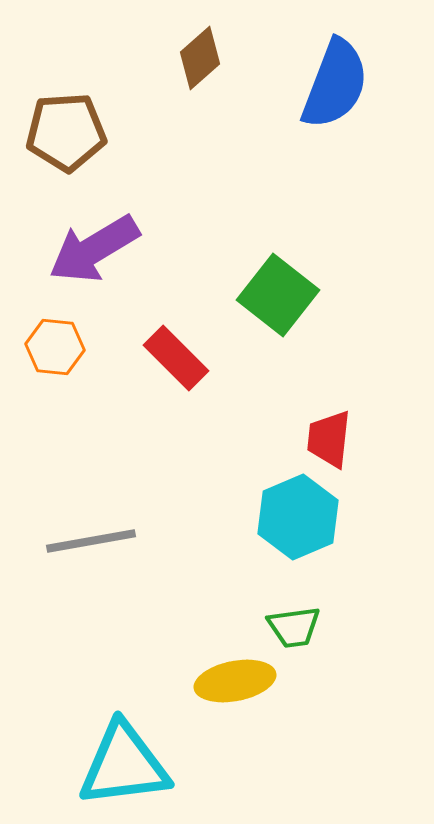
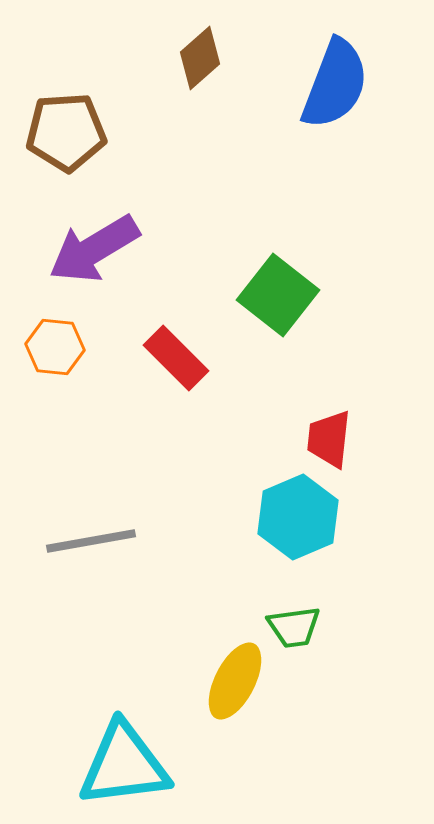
yellow ellipse: rotated 52 degrees counterclockwise
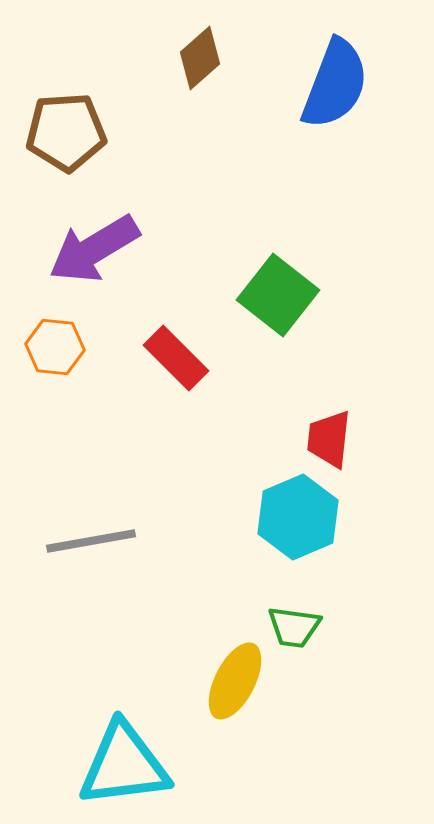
green trapezoid: rotated 16 degrees clockwise
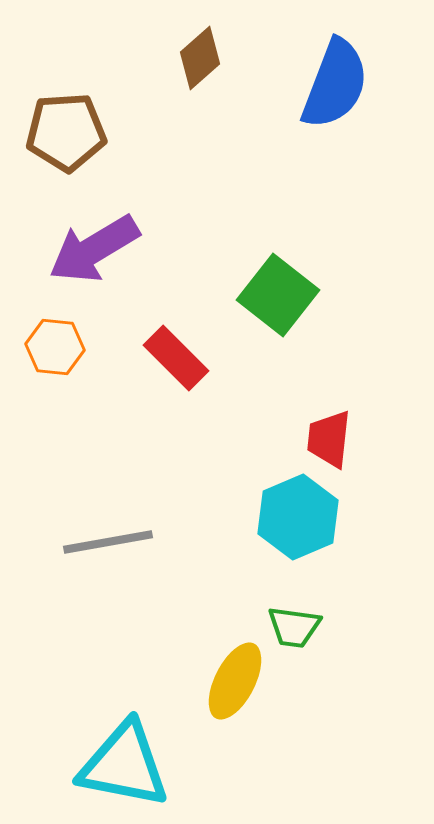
gray line: moved 17 px right, 1 px down
cyan triangle: rotated 18 degrees clockwise
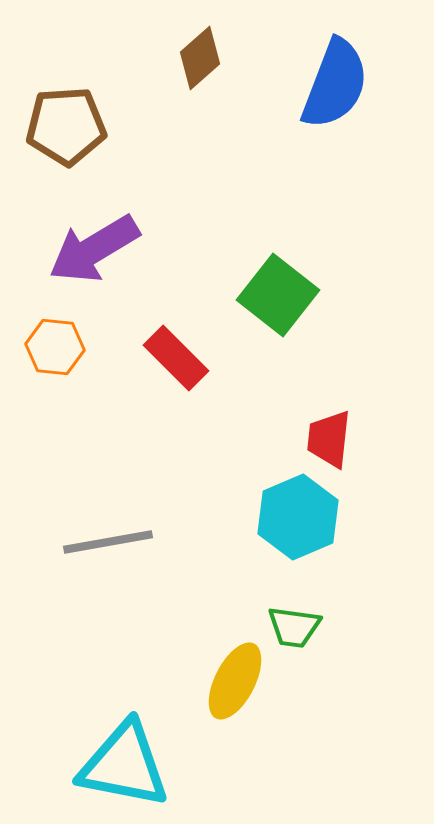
brown pentagon: moved 6 px up
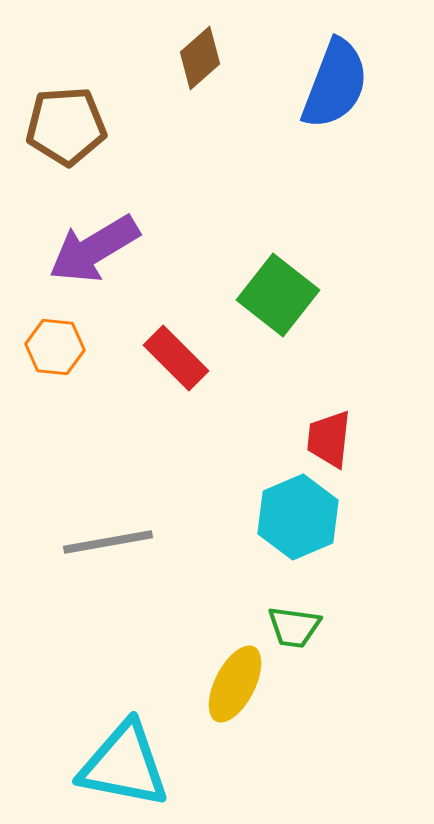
yellow ellipse: moved 3 px down
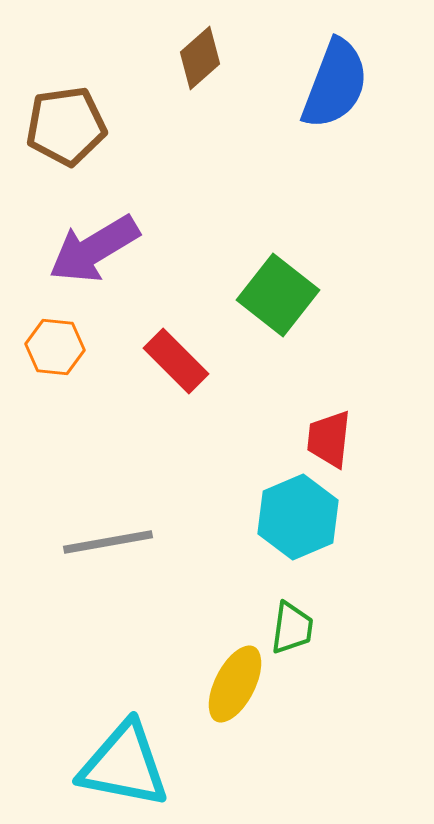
brown pentagon: rotated 4 degrees counterclockwise
red rectangle: moved 3 px down
green trapezoid: moved 2 px left, 1 px down; rotated 90 degrees counterclockwise
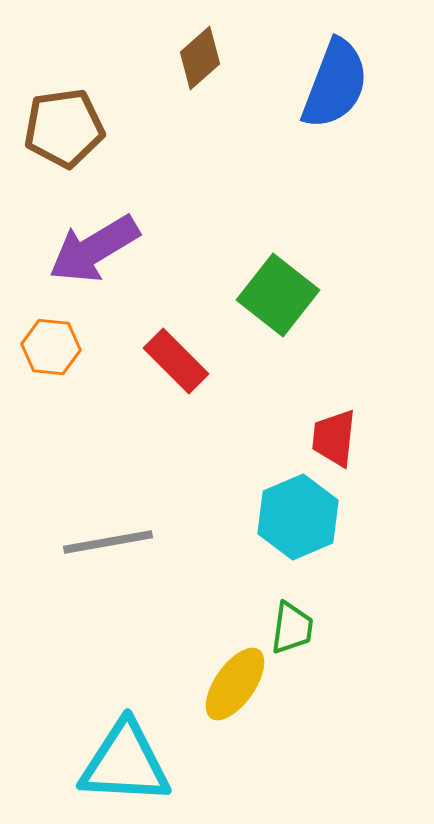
brown pentagon: moved 2 px left, 2 px down
orange hexagon: moved 4 px left
red trapezoid: moved 5 px right, 1 px up
yellow ellipse: rotated 8 degrees clockwise
cyan triangle: moved 1 px right, 2 px up; rotated 8 degrees counterclockwise
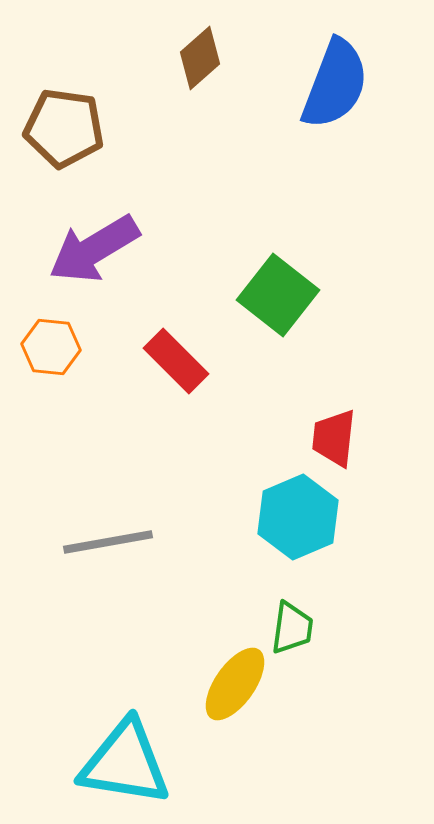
brown pentagon: rotated 16 degrees clockwise
cyan triangle: rotated 6 degrees clockwise
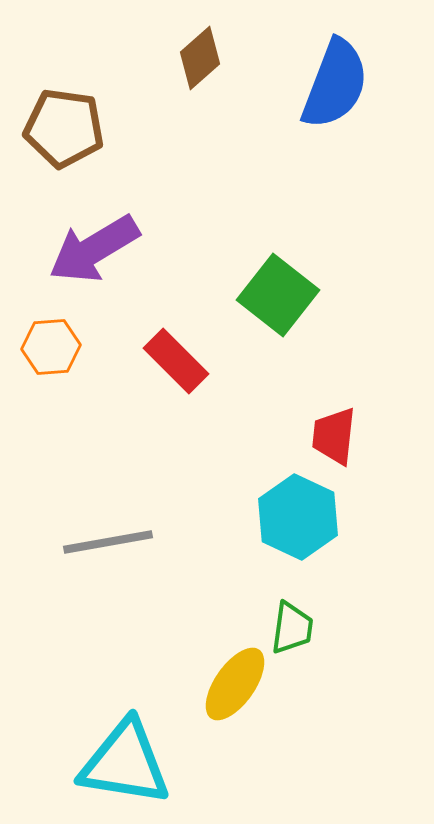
orange hexagon: rotated 10 degrees counterclockwise
red trapezoid: moved 2 px up
cyan hexagon: rotated 12 degrees counterclockwise
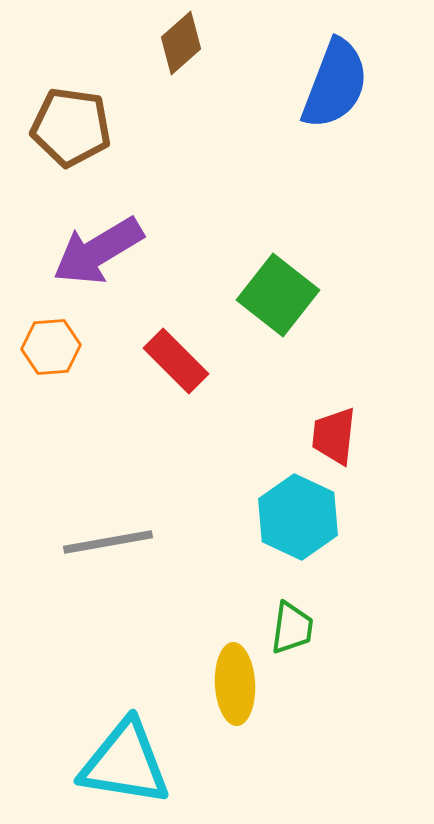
brown diamond: moved 19 px left, 15 px up
brown pentagon: moved 7 px right, 1 px up
purple arrow: moved 4 px right, 2 px down
yellow ellipse: rotated 38 degrees counterclockwise
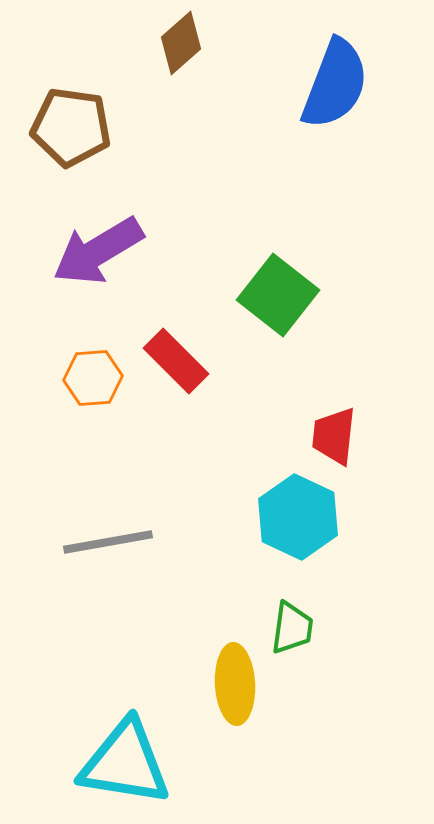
orange hexagon: moved 42 px right, 31 px down
